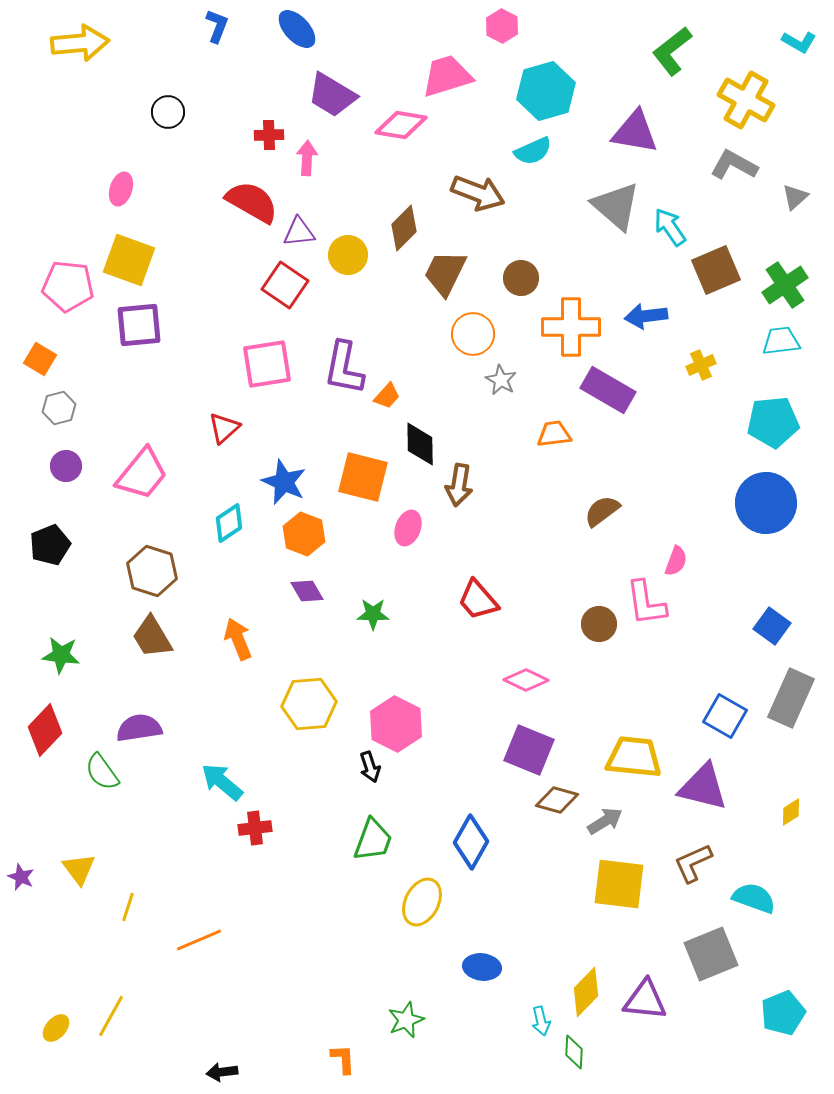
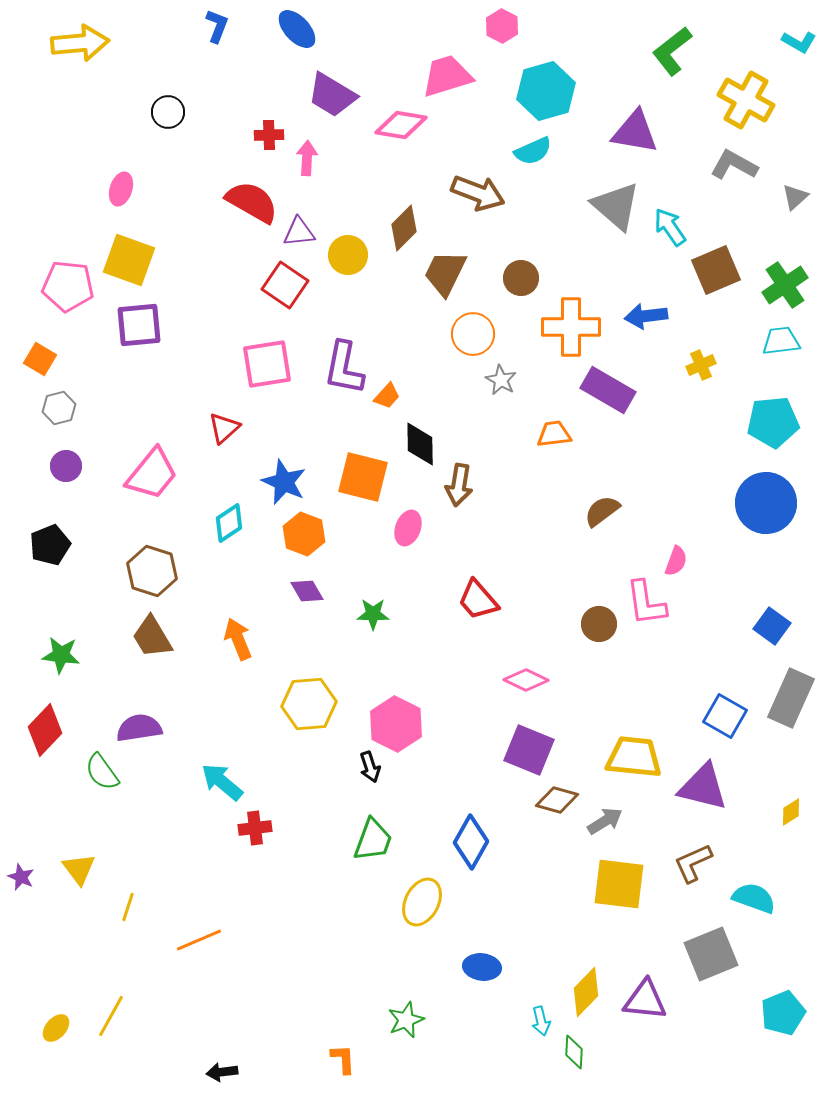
pink trapezoid at (142, 474): moved 10 px right
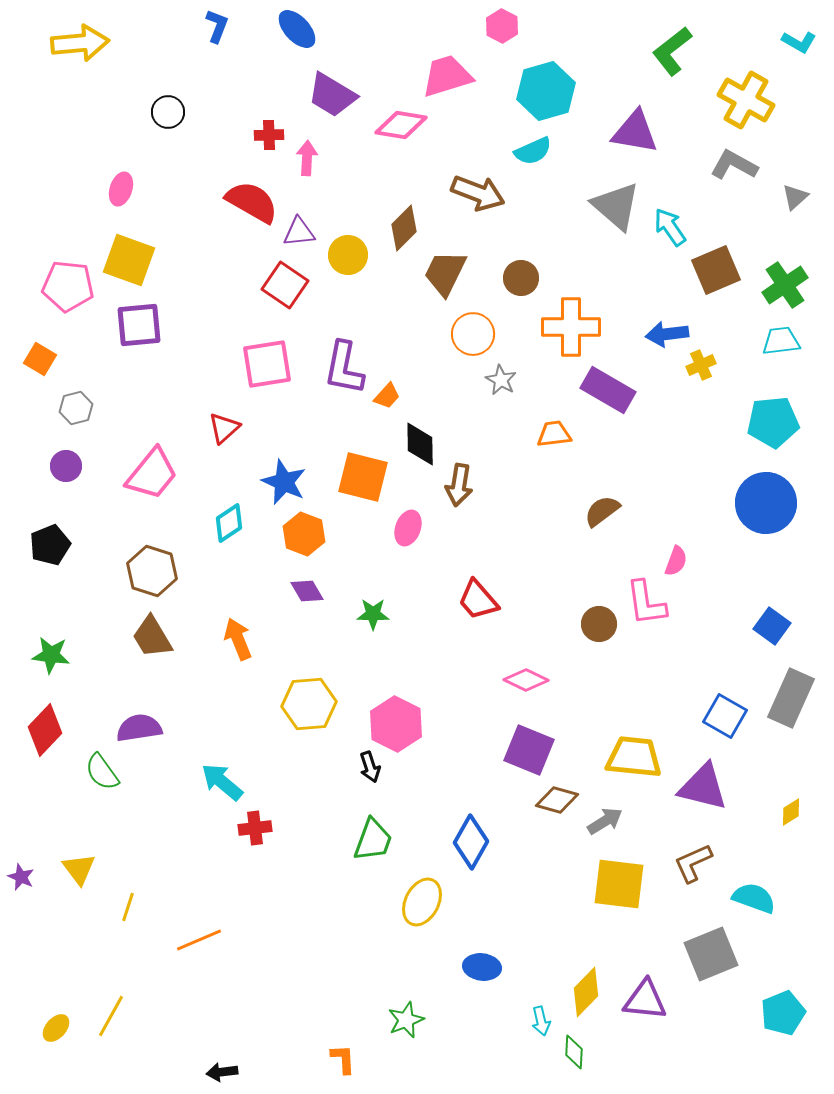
blue arrow at (646, 316): moved 21 px right, 18 px down
gray hexagon at (59, 408): moved 17 px right
green star at (61, 655): moved 10 px left
